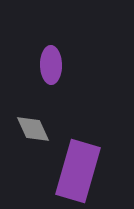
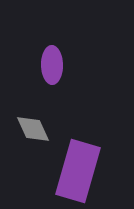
purple ellipse: moved 1 px right
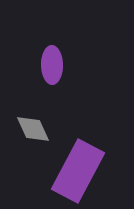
purple rectangle: rotated 12 degrees clockwise
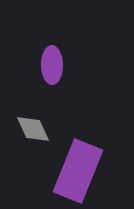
purple rectangle: rotated 6 degrees counterclockwise
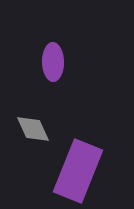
purple ellipse: moved 1 px right, 3 px up
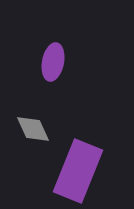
purple ellipse: rotated 12 degrees clockwise
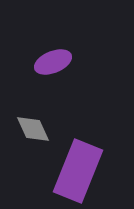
purple ellipse: rotated 57 degrees clockwise
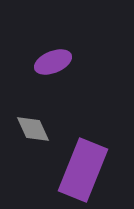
purple rectangle: moved 5 px right, 1 px up
